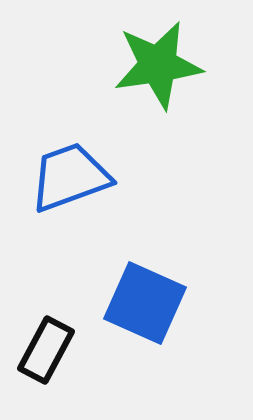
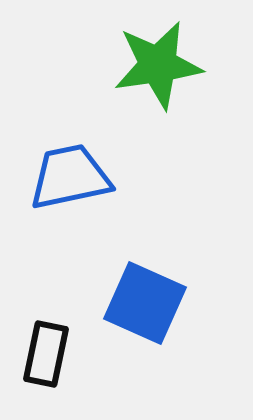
blue trapezoid: rotated 8 degrees clockwise
black rectangle: moved 4 px down; rotated 16 degrees counterclockwise
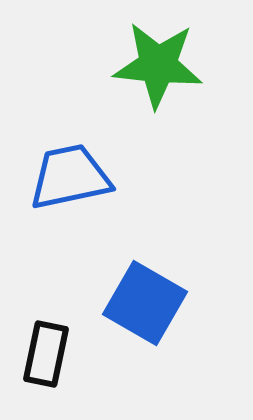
green star: rotated 14 degrees clockwise
blue square: rotated 6 degrees clockwise
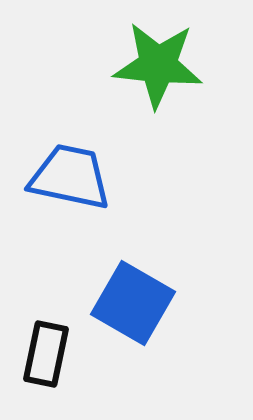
blue trapezoid: rotated 24 degrees clockwise
blue square: moved 12 px left
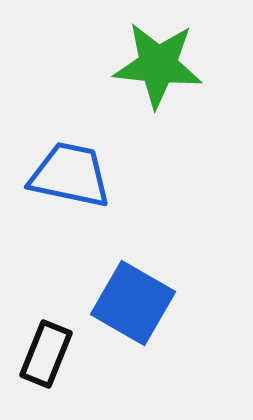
blue trapezoid: moved 2 px up
black rectangle: rotated 10 degrees clockwise
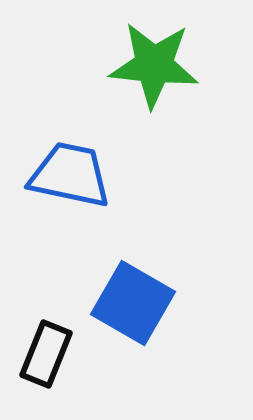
green star: moved 4 px left
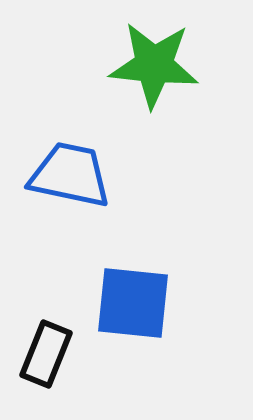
blue square: rotated 24 degrees counterclockwise
